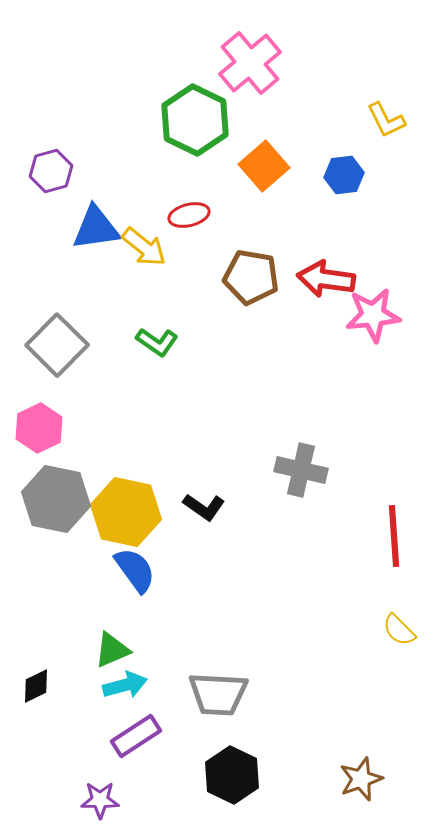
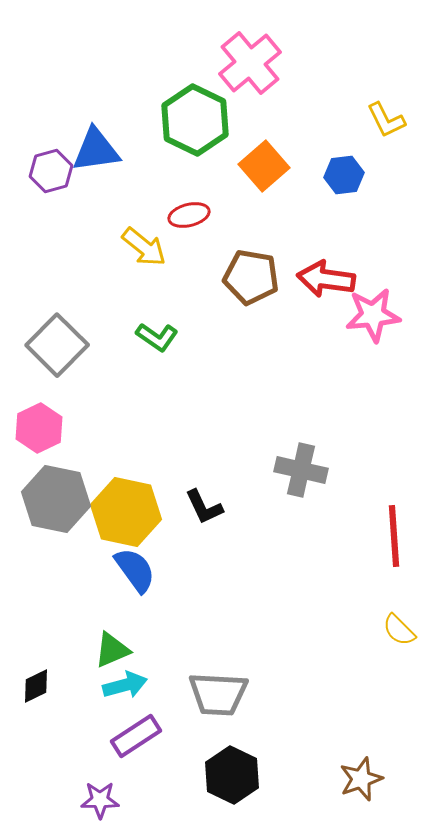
blue triangle: moved 78 px up
green L-shape: moved 5 px up
black L-shape: rotated 30 degrees clockwise
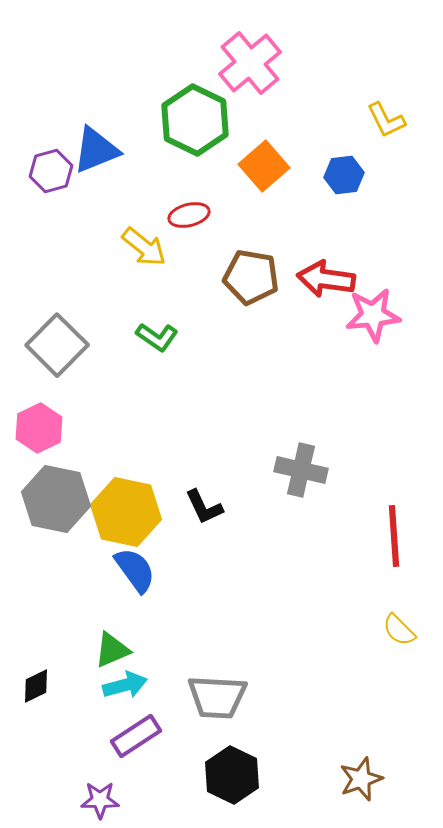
blue triangle: rotated 14 degrees counterclockwise
gray trapezoid: moved 1 px left, 3 px down
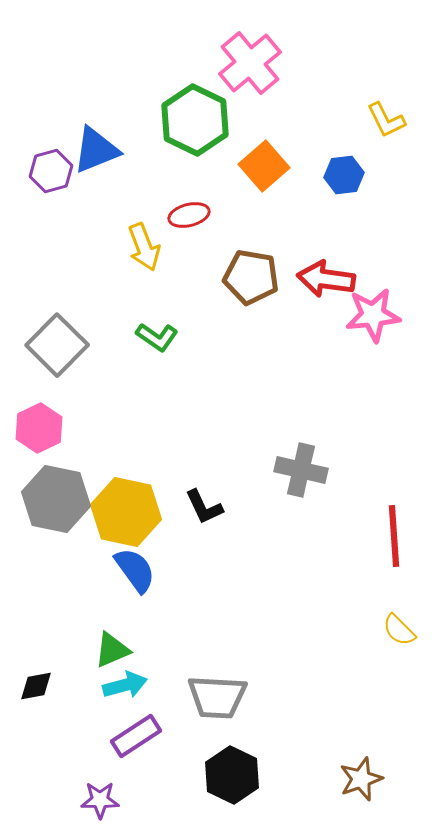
yellow arrow: rotated 30 degrees clockwise
black diamond: rotated 15 degrees clockwise
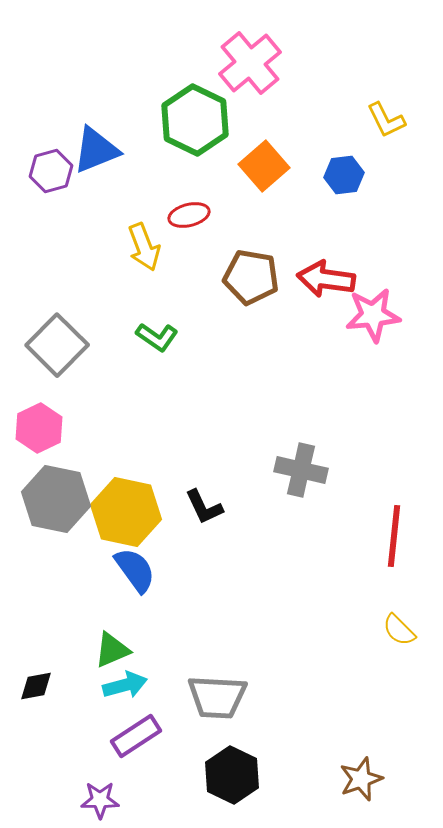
red line: rotated 10 degrees clockwise
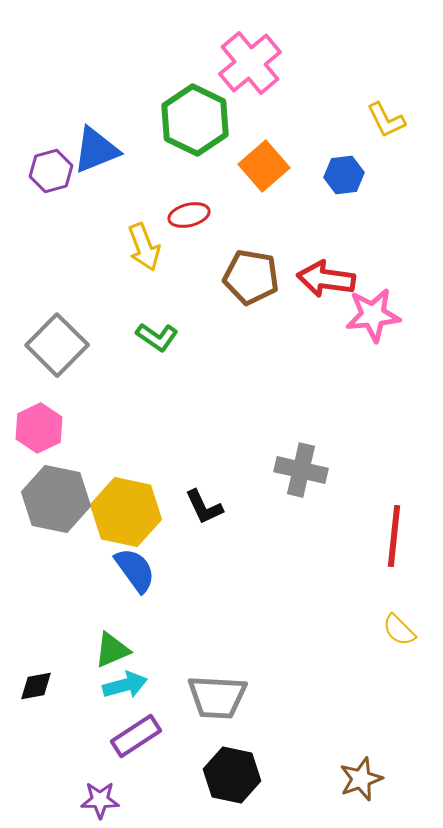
black hexagon: rotated 14 degrees counterclockwise
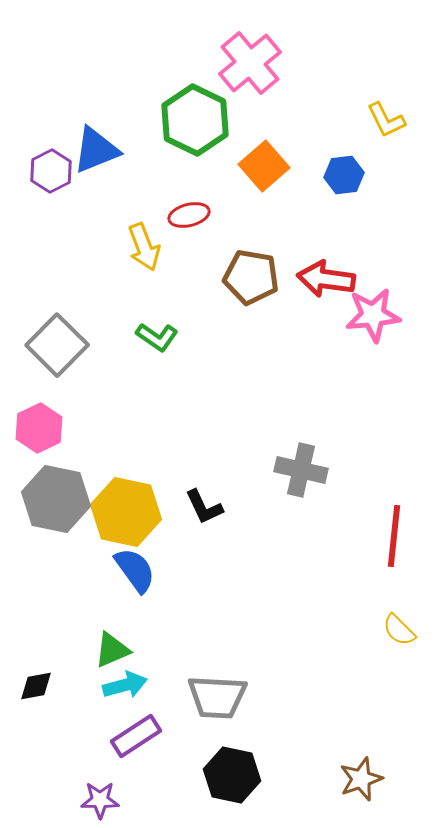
purple hexagon: rotated 12 degrees counterclockwise
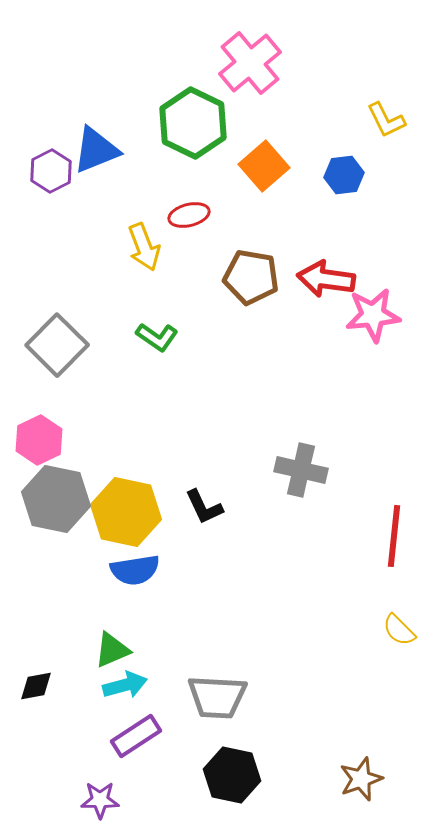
green hexagon: moved 2 px left, 3 px down
pink hexagon: moved 12 px down
blue semicircle: rotated 117 degrees clockwise
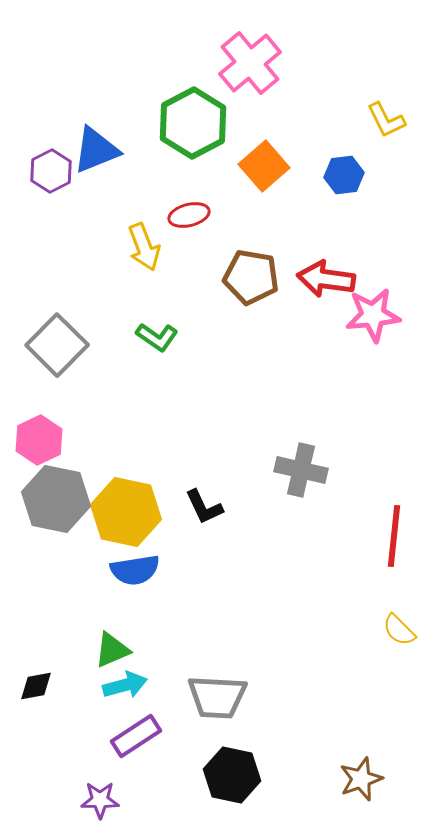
green hexagon: rotated 6 degrees clockwise
